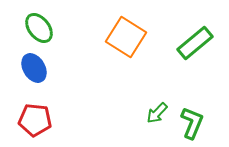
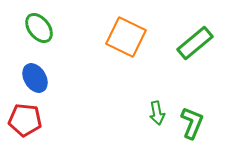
orange square: rotated 6 degrees counterclockwise
blue ellipse: moved 1 px right, 10 px down
green arrow: rotated 55 degrees counterclockwise
red pentagon: moved 10 px left
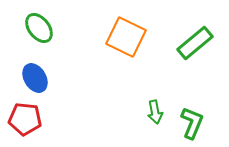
green arrow: moved 2 px left, 1 px up
red pentagon: moved 1 px up
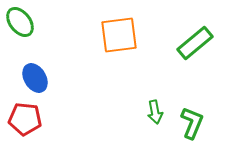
green ellipse: moved 19 px left, 6 px up
orange square: moved 7 px left, 2 px up; rotated 33 degrees counterclockwise
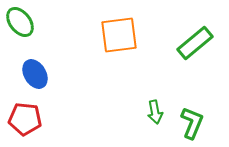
blue ellipse: moved 4 px up
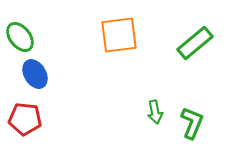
green ellipse: moved 15 px down
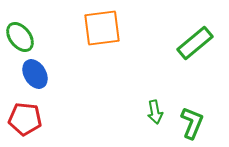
orange square: moved 17 px left, 7 px up
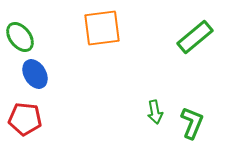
green rectangle: moved 6 px up
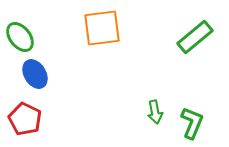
red pentagon: rotated 20 degrees clockwise
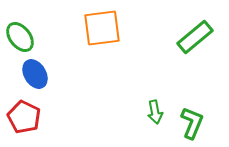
red pentagon: moved 1 px left, 2 px up
